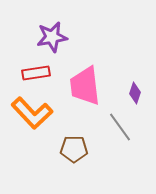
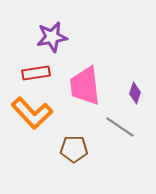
gray line: rotated 20 degrees counterclockwise
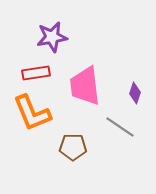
orange L-shape: rotated 21 degrees clockwise
brown pentagon: moved 1 px left, 2 px up
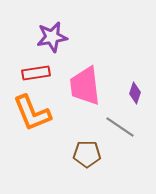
brown pentagon: moved 14 px right, 7 px down
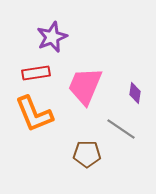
purple star: rotated 12 degrees counterclockwise
pink trapezoid: rotated 30 degrees clockwise
purple diamond: rotated 10 degrees counterclockwise
orange L-shape: moved 2 px right, 1 px down
gray line: moved 1 px right, 2 px down
